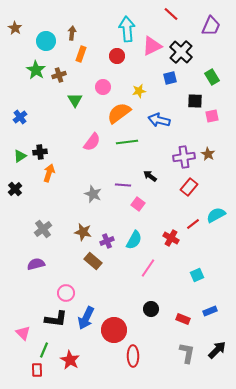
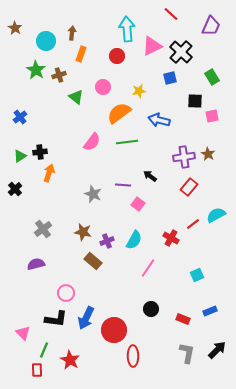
green triangle at (75, 100): moved 1 px right, 3 px up; rotated 21 degrees counterclockwise
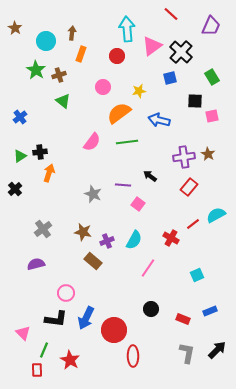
pink triangle at (152, 46): rotated 10 degrees counterclockwise
green triangle at (76, 97): moved 13 px left, 4 px down
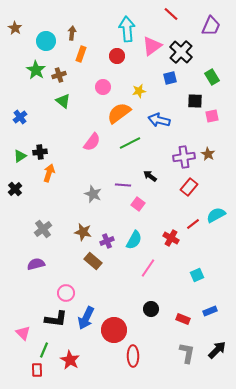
green line at (127, 142): moved 3 px right, 1 px down; rotated 20 degrees counterclockwise
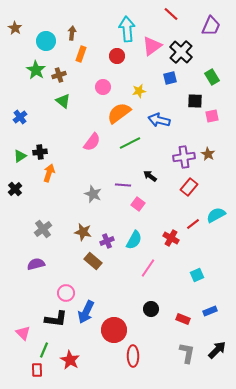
blue arrow at (86, 318): moved 6 px up
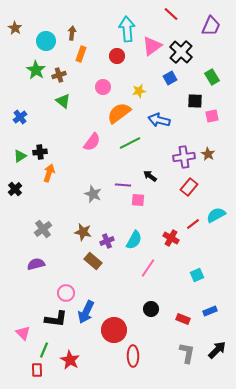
blue square at (170, 78): rotated 16 degrees counterclockwise
pink square at (138, 204): moved 4 px up; rotated 32 degrees counterclockwise
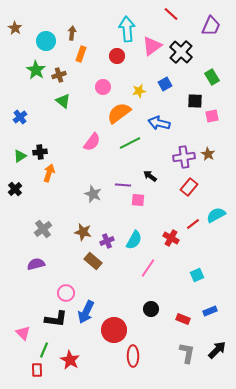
blue square at (170, 78): moved 5 px left, 6 px down
blue arrow at (159, 120): moved 3 px down
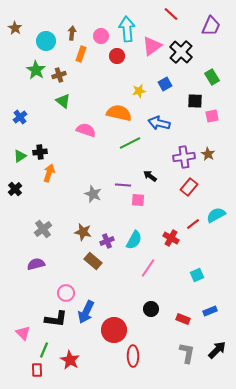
pink circle at (103, 87): moved 2 px left, 51 px up
orange semicircle at (119, 113): rotated 50 degrees clockwise
pink semicircle at (92, 142): moved 6 px left, 12 px up; rotated 108 degrees counterclockwise
